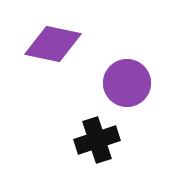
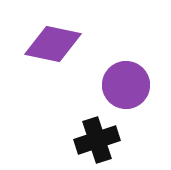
purple circle: moved 1 px left, 2 px down
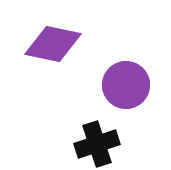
black cross: moved 4 px down
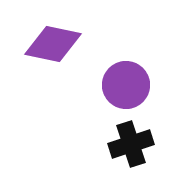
black cross: moved 34 px right
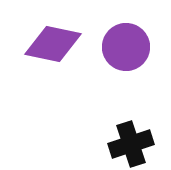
purple circle: moved 38 px up
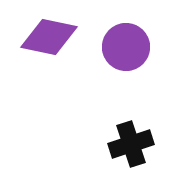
purple diamond: moved 4 px left, 7 px up
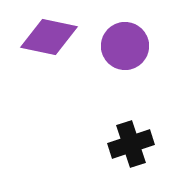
purple circle: moved 1 px left, 1 px up
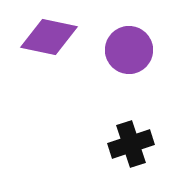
purple circle: moved 4 px right, 4 px down
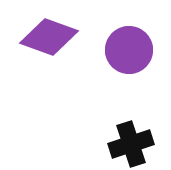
purple diamond: rotated 8 degrees clockwise
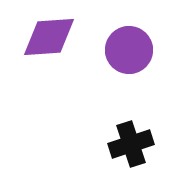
purple diamond: rotated 24 degrees counterclockwise
